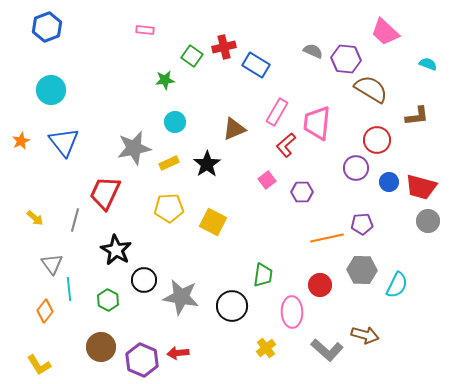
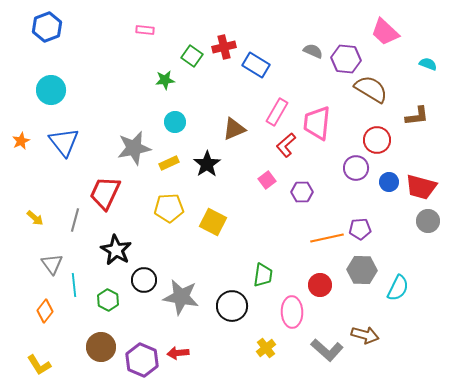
purple pentagon at (362, 224): moved 2 px left, 5 px down
cyan semicircle at (397, 285): moved 1 px right, 3 px down
cyan line at (69, 289): moved 5 px right, 4 px up
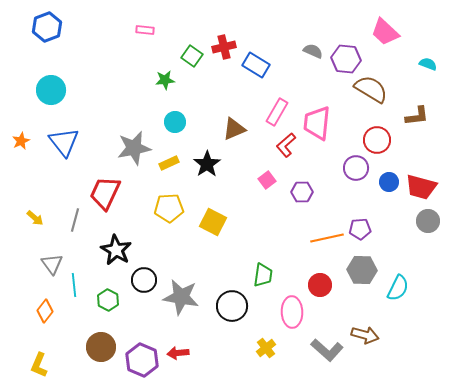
yellow L-shape at (39, 365): rotated 55 degrees clockwise
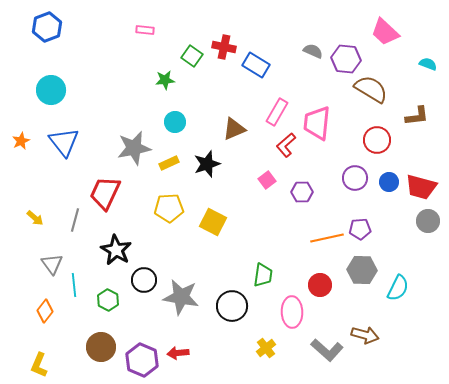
red cross at (224, 47): rotated 25 degrees clockwise
black star at (207, 164): rotated 16 degrees clockwise
purple circle at (356, 168): moved 1 px left, 10 px down
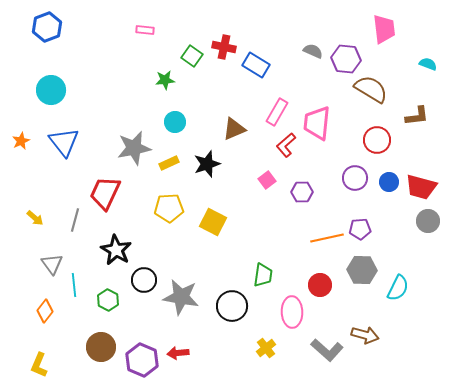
pink trapezoid at (385, 32): moved 1 px left, 3 px up; rotated 140 degrees counterclockwise
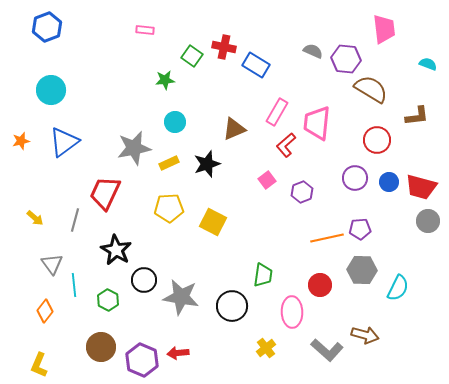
orange star at (21, 141): rotated 12 degrees clockwise
blue triangle at (64, 142): rotated 32 degrees clockwise
purple hexagon at (302, 192): rotated 20 degrees counterclockwise
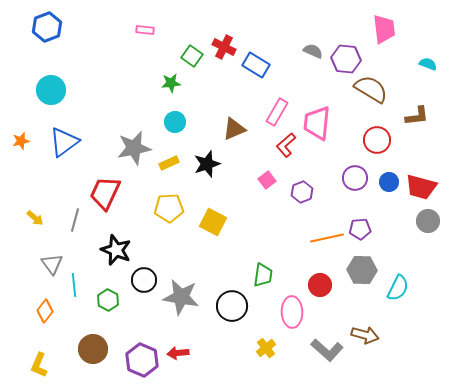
red cross at (224, 47): rotated 15 degrees clockwise
green star at (165, 80): moved 6 px right, 3 px down
black star at (116, 250): rotated 8 degrees counterclockwise
brown circle at (101, 347): moved 8 px left, 2 px down
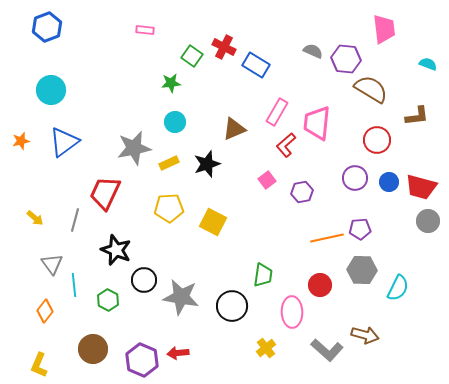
purple hexagon at (302, 192): rotated 10 degrees clockwise
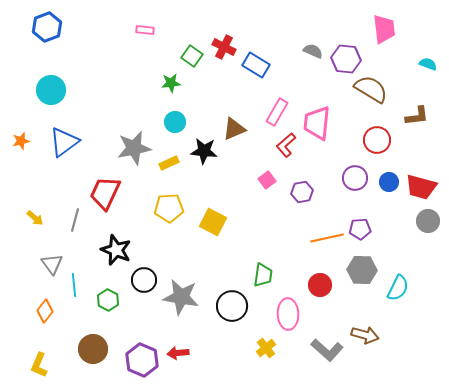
black star at (207, 164): moved 3 px left, 13 px up; rotated 24 degrees clockwise
pink ellipse at (292, 312): moved 4 px left, 2 px down
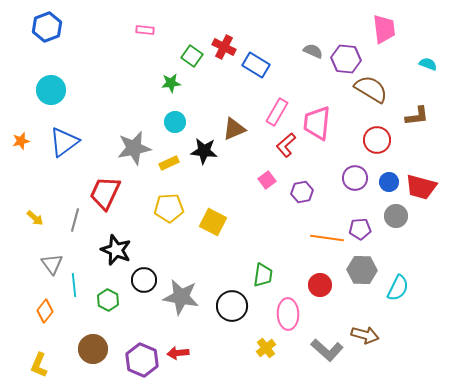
gray circle at (428, 221): moved 32 px left, 5 px up
orange line at (327, 238): rotated 20 degrees clockwise
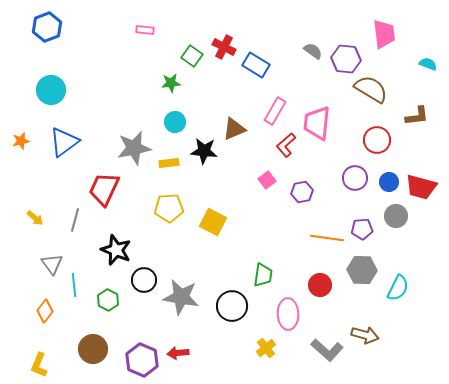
pink trapezoid at (384, 29): moved 5 px down
gray semicircle at (313, 51): rotated 12 degrees clockwise
pink rectangle at (277, 112): moved 2 px left, 1 px up
yellow rectangle at (169, 163): rotated 18 degrees clockwise
red trapezoid at (105, 193): moved 1 px left, 4 px up
purple pentagon at (360, 229): moved 2 px right
